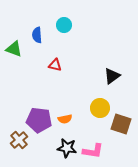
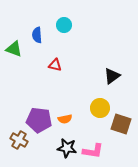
brown cross: rotated 18 degrees counterclockwise
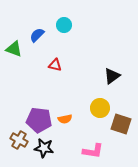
blue semicircle: rotated 49 degrees clockwise
black star: moved 23 px left
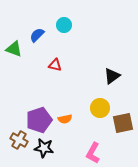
purple pentagon: rotated 25 degrees counterclockwise
brown square: moved 2 px right, 1 px up; rotated 30 degrees counterclockwise
pink L-shape: moved 2 px down; rotated 110 degrees clockwise
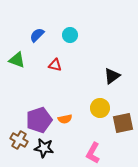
cyan circle: moved 6 px right, 10 px down
green triangle: moved 3 px right, 11 px down
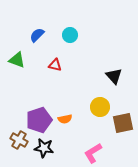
black triangle: moved 2 px right; rotated 36 degrees counterclockwise
yellow circle: moved 1 px up
pink L-shape: rotated 30 degrees clockwise
